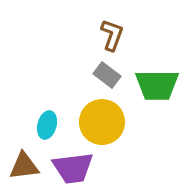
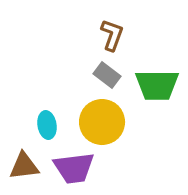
cyan ellipse: rotated 24 degrees counterclockwise
purple trapezoid: moved 1 px right
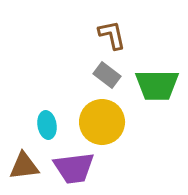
brown L-shape: rotated 32 degrees counterclockwise
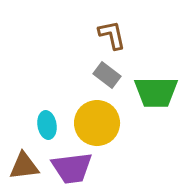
green trapezoid: moved 1 px left, 7 px down
yellow circle: moved 5 px left, 1 px down
purple trapezoid: moved 2 px left
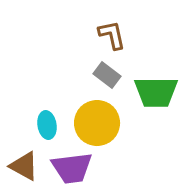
brown triangle: rotated 36 degrees clockwise
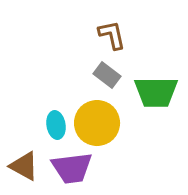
cyan ellipse: moved 9 px right
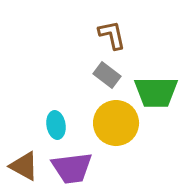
yellow circle: moved 19 px right
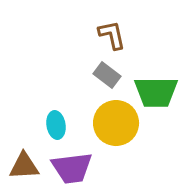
brown triangle: rotated 32 degrees counterclockwise
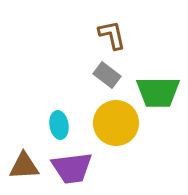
green trapezoid: moved 2 px right
cyan ellipse: moved 3 px right
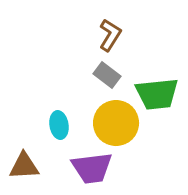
brown L-shape: moved 2 px left; rotated 44 degrees clockwise
green trapezoid: moved 1 px left, 2 px down; rotated 6 degrees counterclockwise
purple trapezoid: moved 20 px right
